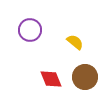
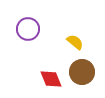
purple circle: moved 2 px left, 1 px up
brown circle: moved 3 px left, 5 px up
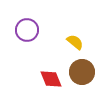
purple circle: moved 1 px left, 1 px down
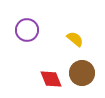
yellow semicircle: moved 3 px up
brown circle: moved 1 px down
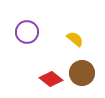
purple circle: moved 2 px down
red diamond: rotated 30 degrees counterclockwise
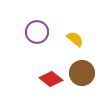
purple circle: moved 10 px right
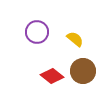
brown circle: moved 1 px right, 2 px up
red diamond: moved 1 px right, 3 px up
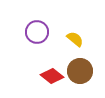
brown circle: moved 3 px left
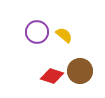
yellow semicircle: moved 11 px left, 4 px up
red diamond: rotated 20 degrees counterclockwise
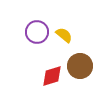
brown circle: moved 5 px up
red diamond: rotated 35 degrees counterclockwise
